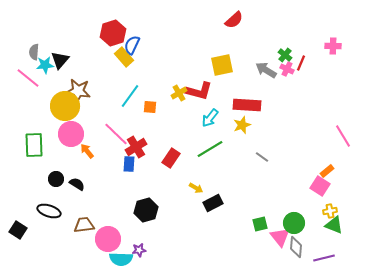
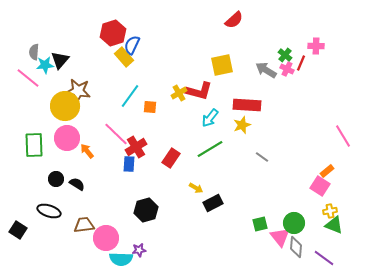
pink cross at (333, 46): moved 17 px left
pink circle at (71, 134): moved 4 px left, 4 px down
pink circle at (108, 239): moved 2 px left, 1 px up
purple line at (324, 258): rotated 50 degrees clockwise
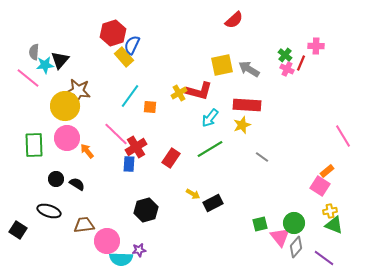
gray arrow at (266, 70): moved 17 px left, 1 px up
yellow arrow at (196, 188): moved 3 px left, 6 px down
pink circle at (106, 238): moved 1 px right, 3 px down
gray diamond at (296, 247): rotated 35 degrees clockwise
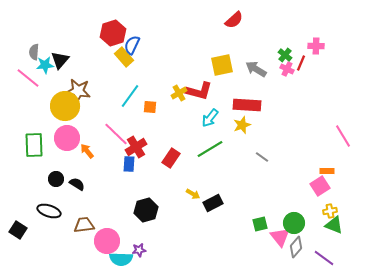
gray arrow at (249, 69): moved 7 px right
orange rectangle at (327, 171): rotated 40 degrees clockwise
pink square at (320, 186): rotated 24 degrees clockwise
